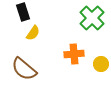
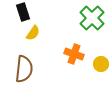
orange cross: rotated 24 degrees clockwise
brown semicircle: rotated 124 degrees counterclockwise
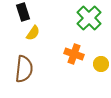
green cross: moved 3 px left
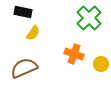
black rectangle: rotated 60 degrees counterclockwise
brown semicircle: moved 1 px up; rotated 120 degrees counterclockwise
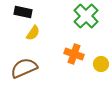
green cross: moved 3 px left, 2 px up
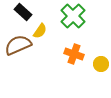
black rectangle: rotated 30 degrees clockwise
green cross: moved 13 px left
yellow semicircle: moved 7 px right, 2 px up
brown semicircle: moved 6 px left, 23 px up
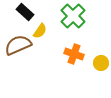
black rectangle: moved 2 px right
yellow circle: moved 1 px up
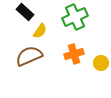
green cross: moved 2 px right, 1 px down; rotated 20 degrees clockwise
brown semicircle: moved 11 px right, 11 px down
orange cross: rotated 36 degrees counterclockwise
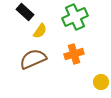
brown semicircle: moved 4 px right, 3 px down
yellow circle: moved 19 px down
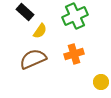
green cross: moved 1 px up
